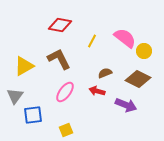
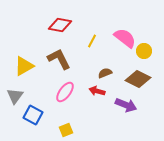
blue square: rotated 36 degrees clockwise
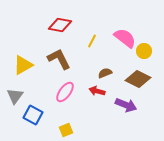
yellow triangle: moved 1 px left, 1 px up
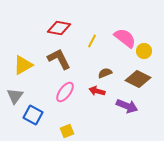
red diamond: moved 1 px left, 3 px down
purple arrow: moved 1 px right, 1 px down
yellow square: moved 1 px right, 1 px down
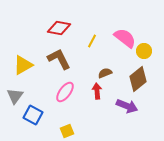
brown diamond: rotated 65 degrees counterclockwise
red arrow: rotated 70 degrees clockwise
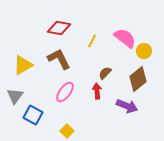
brown semicircle: rotated 24 degrees counterclockwise
yellow square: rotated 24 degrees counterclockwise
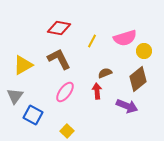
pink semicircle: rotated 125 degrees clockwise
brown semicircle: rotated 24 degrees clockwise
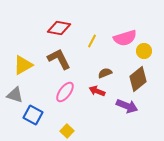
red arrow: rotated 63 degrees counterclockwise
gray triangle: moved 1 px up; rotated 48 degrees counterclockwise
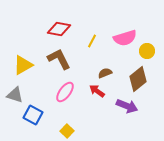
red diamond: moved 1 px down
yellow circle: moved 3 px right
red arrow: rotated 14 degrees clockwise
